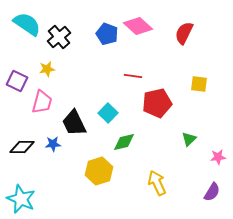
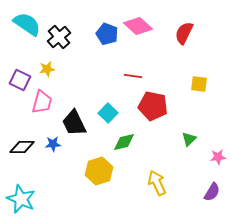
purple square: moved 3 px right, 1 px up
red pentagon: moved 4 px left, 3 px down; rotated 24 degrees clockwise
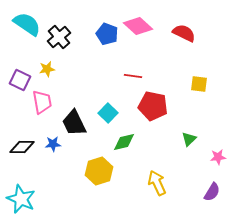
red semicircle: rotated 90 degrees clockwise
pink trapezoid: rotated 25 degrees counterclockwise
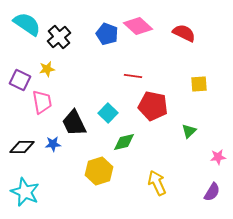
yellow square: rotated 12 degrees counterclockwise
green triangle: moved 8 px up
cyan star: moved 4 px right, 7 px up
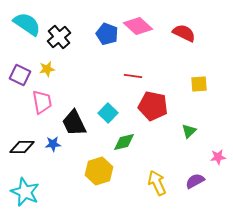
purple square: moved 5 px up
purple semicircle: moved 17 px left, 11 px up; rotated 150 degrees counterclockwise
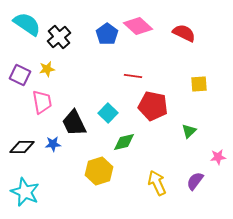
blue pentagon: rotated 15 degrees clockwise
purple semicircle: rotated 24 degrees counterclockwise
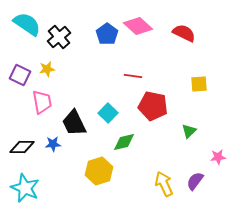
yellow arrow: moved 7 px right, 1 px down
cyan star: moved 4 px up
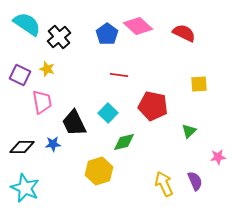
yellow star: rotated 28 degrees clockwise
red line: moved 14 px left, 1 px up
purple semicircle: rotated 120 degrees clockwise
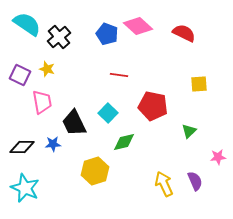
blue pentagon: rotated 15 degrees counterclockwise
yellow hexagon: moved 4 px left
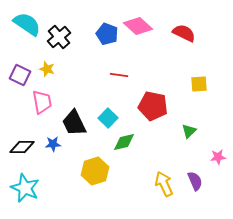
cyan square: moved 5 px down
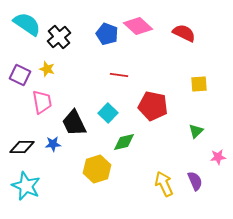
cyan square: moved 5 px up
green triangle: moved 7 px right
yellow hexagon: moved 2 px right, 2 px up
cyan star: moved 1 px right, 2 px up
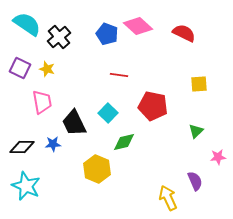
purple square: moved 7 px up
yellow hexagon: rotated 20 degrees counterclockwise
yellow arrow: moved 4 px right, 14 px down
